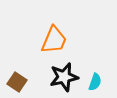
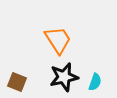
orange trapezoid: moved 4 px right; rotated 56 degrees counterclockwise
brown square: rotated 12 degrees counterclockwise
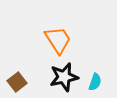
brown square: rotated 30 degrees clockwise
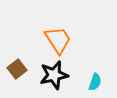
black star: moved 10 px left, 2 px up
brown square: moved 13 px up
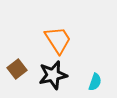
black star: moved 1 px left
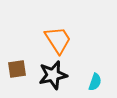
brown square: rotated 30 degrees clockwise
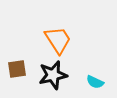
cyan semicircle: rotated 96 degrees clockwise
